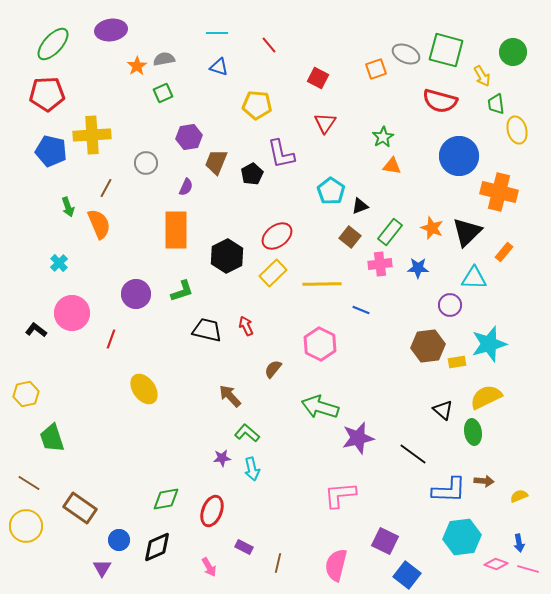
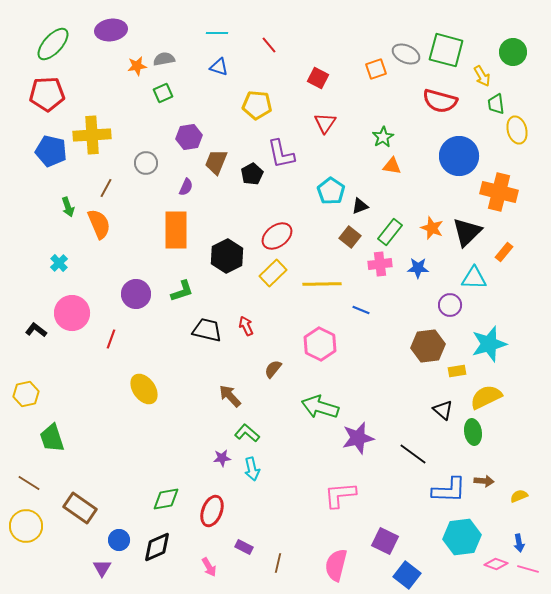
orange star at (137, 66): rotated 24 degrees clockwise
yellow rectangle at (457, 362): moved 9 px down
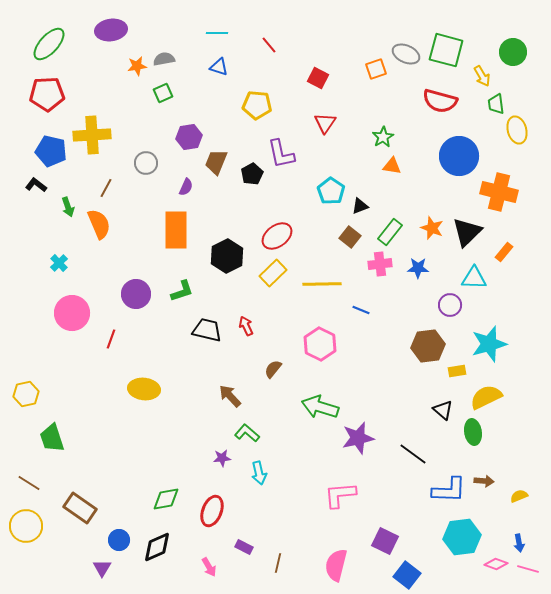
green ellipse at (53, 44): moved 4 px left
black L-shape at (36, 330): moved 145 px up
yellow ellipse at (144, 389): rotated 48 degrees counterclockwise
cyan arrow at (252, 469): moved 7 px right, 4 px down
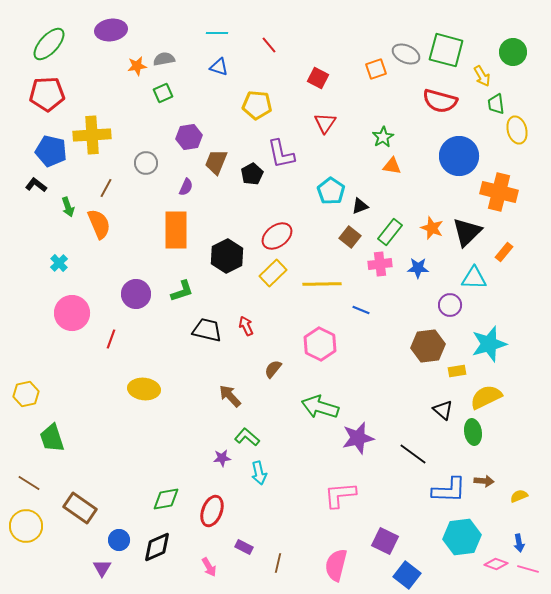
green L-shape at (247, 433): moved 4 px down
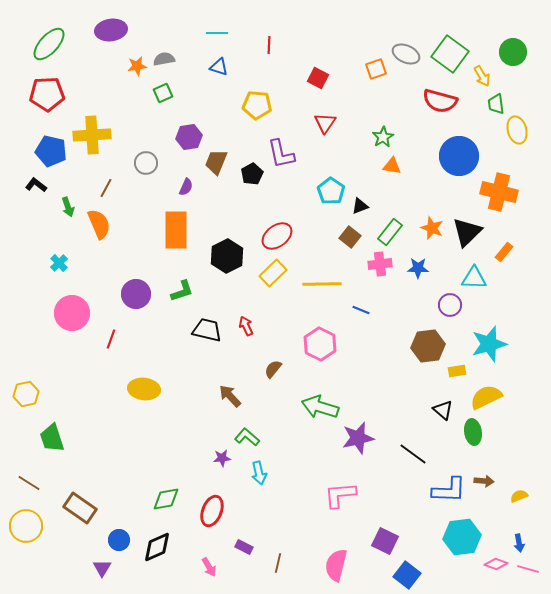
red line at (269, 45): rotated 42 degrees clockwise
green square at (446, 50): moved 4 px right, 4 px down; rotated 21 degrees clockwise
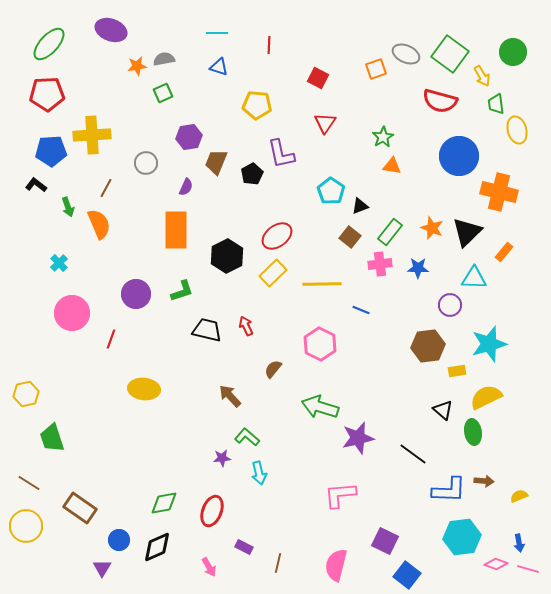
purple ellipse at (111, 30): rotated 28 degrees clockwise
blue pentagon at (51, 151): rotated 16 degrees counterclockwise
green diamond at (166, 499): moved 2 px left, 4 px down
